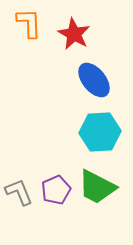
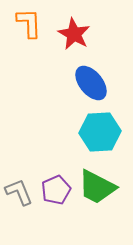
blue ellipse: moved 3 px left, 3 px down
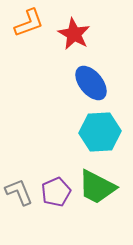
orange L-shape: rotated 72 degrees clockwise
purple pentagon: moved 2 px down
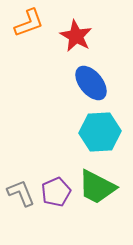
red star: moved 2 px right, 2 px down
gray L-shape: moved 2 px right, 1 px down
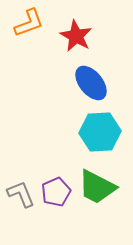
gray L-shape: moved 1 px down
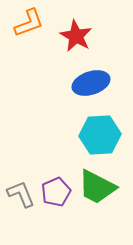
blue ellipse: rotated 69 degrees counterclockwise
cyan hexagon: moved 3 px down
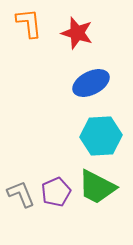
orange L-shape: rotated 76 degrees counterclockwise
red star: moved 1 px right, 3 px up; rotated 12 degrees counterclockwise
blue ellipse: rotated 9 degrees counterclockwise
cyan hexagon: moved 1 px right, 1 px down
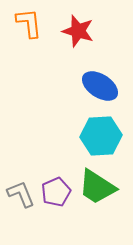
red star: moved 1 px right, 2 px up
blue ellipse: moved 9 px right, 3 px down; rotated 60 degrees clockwise
green trapezoid: rotated 6 degrees clockwise
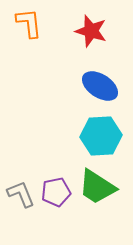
red star: moved 13 px right
purple pentagon: rotated 12 degrees clockwise
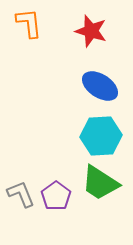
green trapezoid: moved 3 px right, 4 px up
purple pentagon: moved 4 px down; rotated 24 degrees counterclockwise
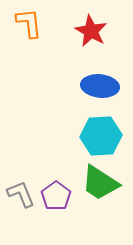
red star: rotated 12 degrees clockwise
blue ellipse: rotated 27 degrees counterclockwise
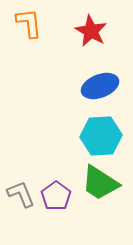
blue ellipse: rotated 27 degrees counterclockwise
